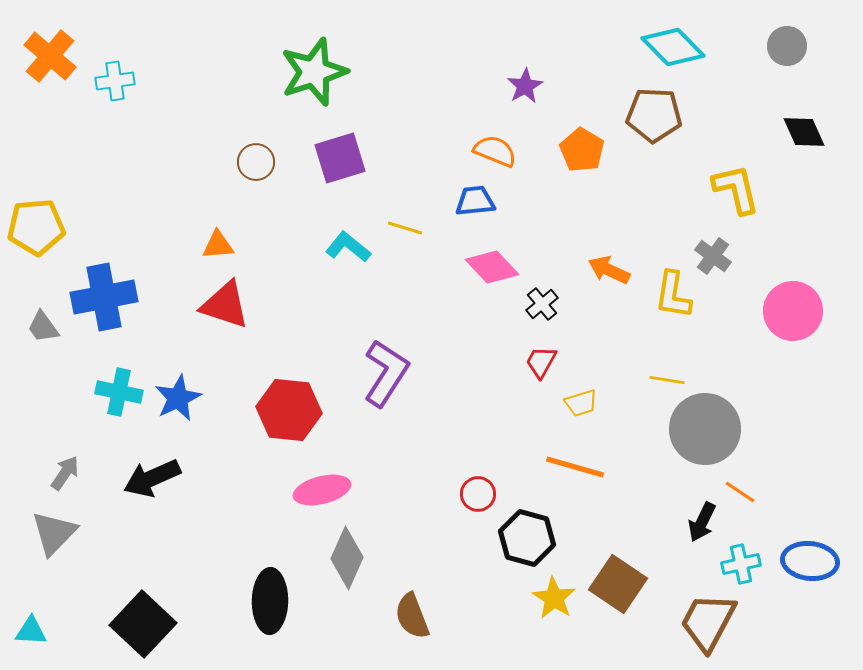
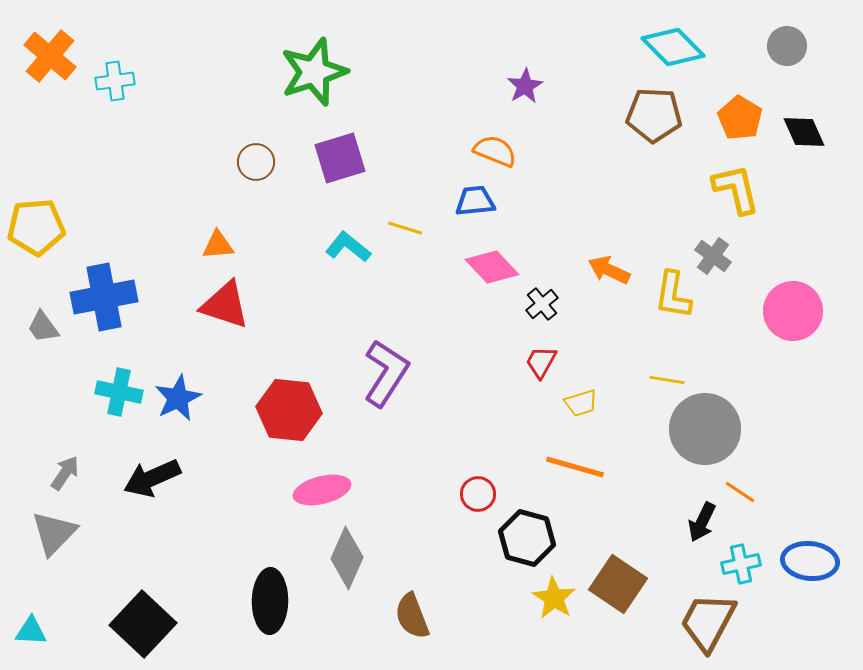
orange pentagon at (582, 150): moved 158 px right, 32 px up
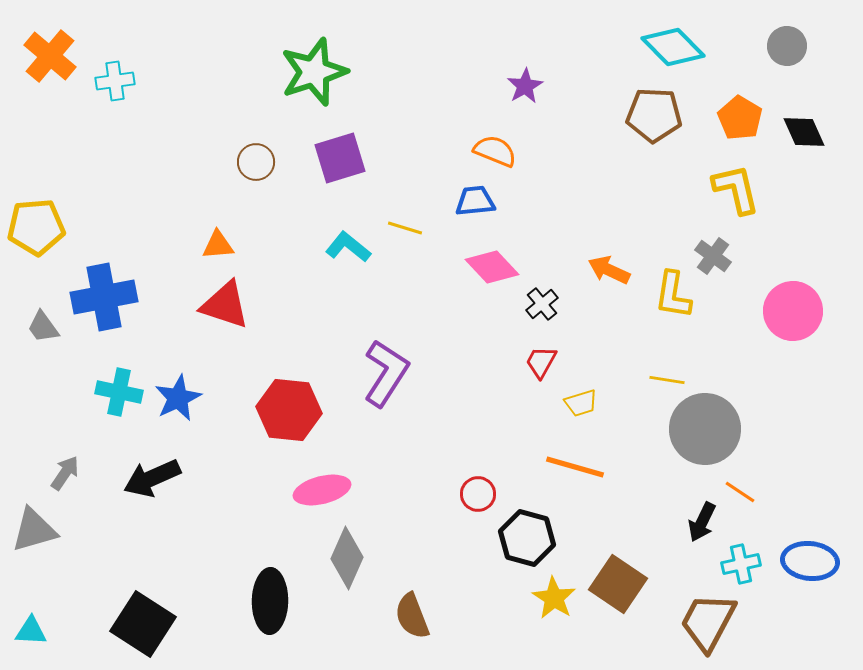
gray triangle at (54, 533): moved 20 px left, 3 px up; rotated 30 degrees clockwise
black square at (143, 624): rotated 10 degrees counterclockwise
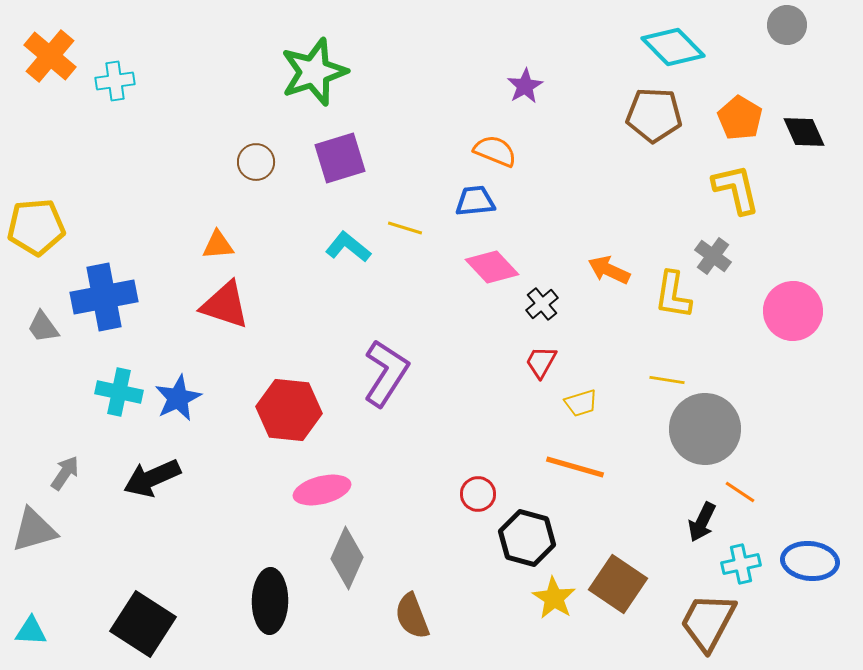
gray circle at (787, 46): moved 21 px up
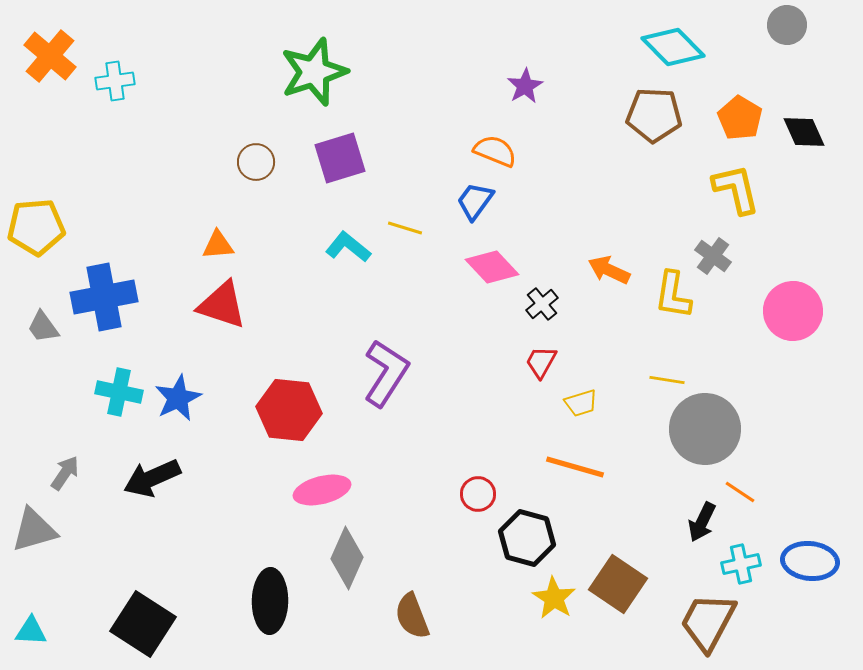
blue trapezoid at (475, 201): rotated 48 degrees counterclockwise
red triangle at (225, 305): moved 3 px left
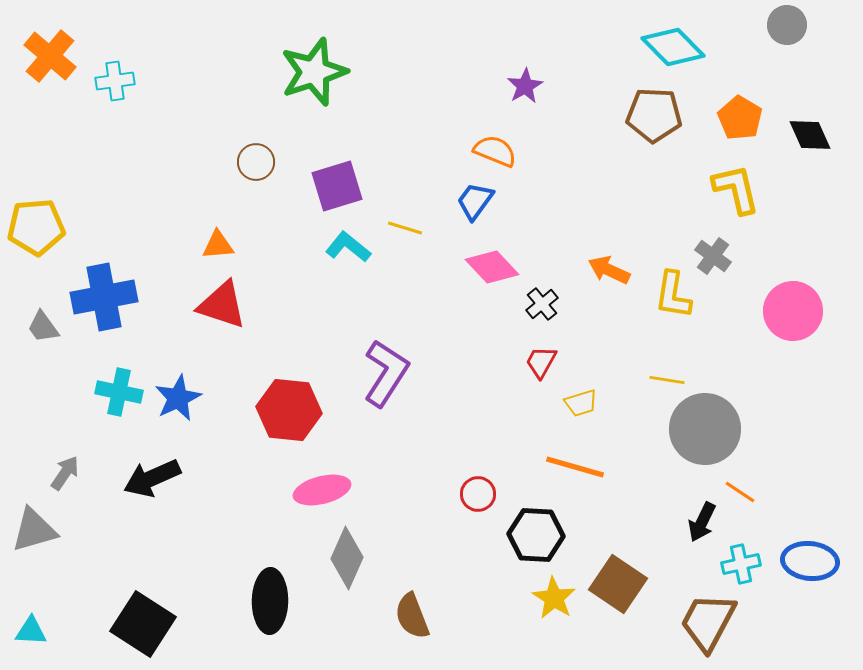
black diamond at (804, 132): moved 6 px right, 3 px down
purple square at (340, 158): moved 3 px left, 28 px down
black hexagon at (527, 538): moved 9 px right, 3 px up; rotated 12 degrees counterclockwise
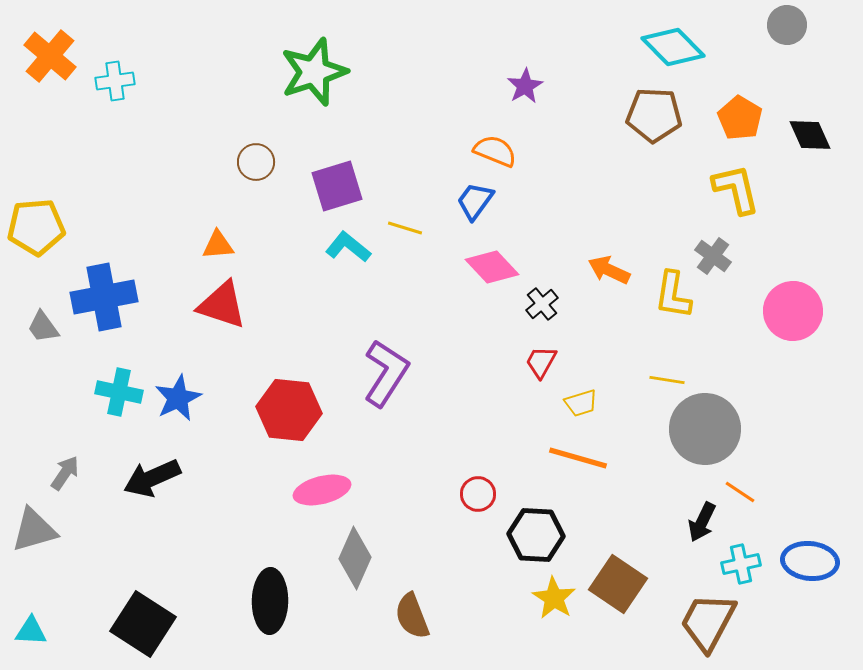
orange line at (575, 467): moved 3 px right, 9 px up
gray diamond at (347, 558): moved 8 px right
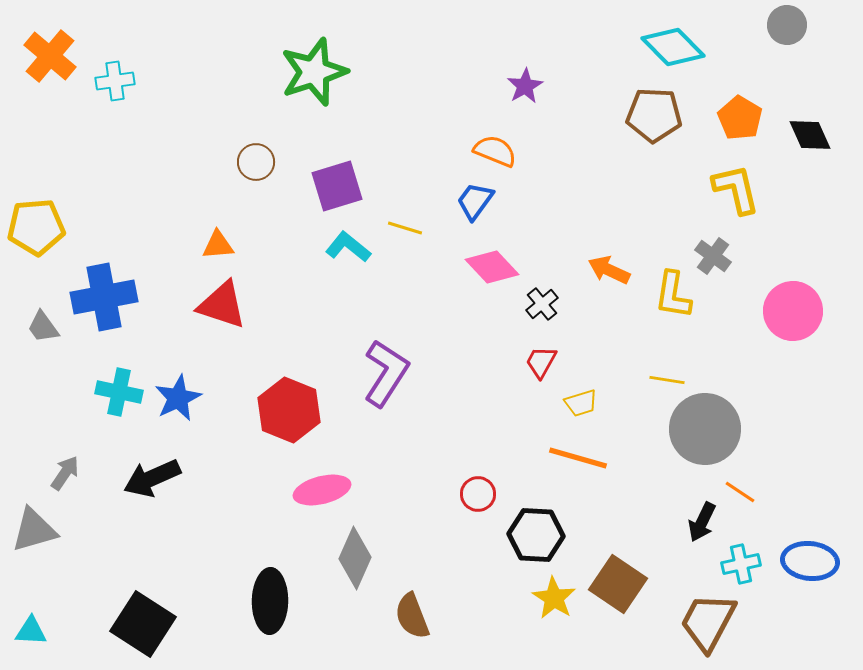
red hexagon at (289, 410): rotated 16 degrees clockwise
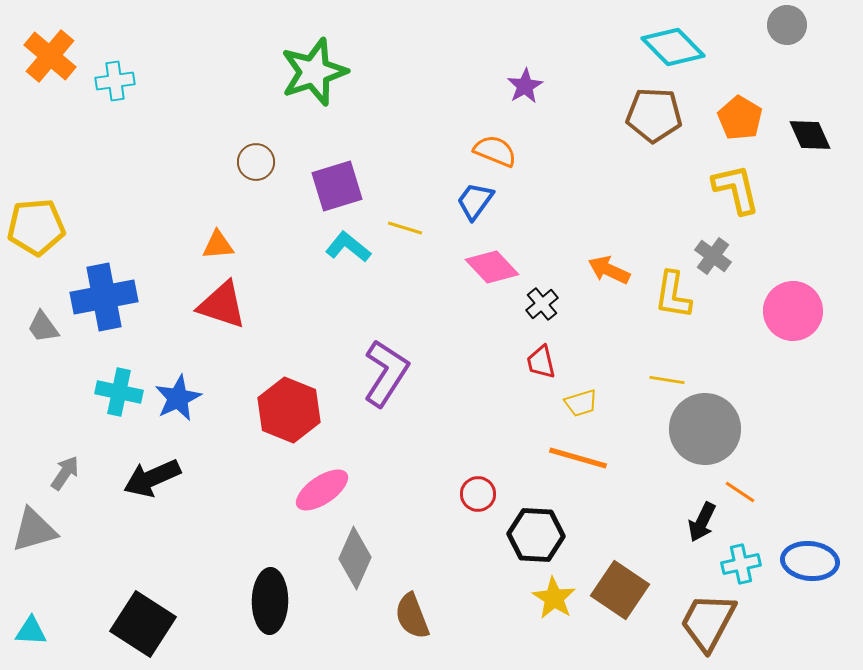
red trapezoid at (541, 362): rotated 42 degrees counterclockwise
pink ellipse at (322, 490): rotated 20 degrees counterclockwise
brown square at (618, 584): moved 2 px right, 6 px down
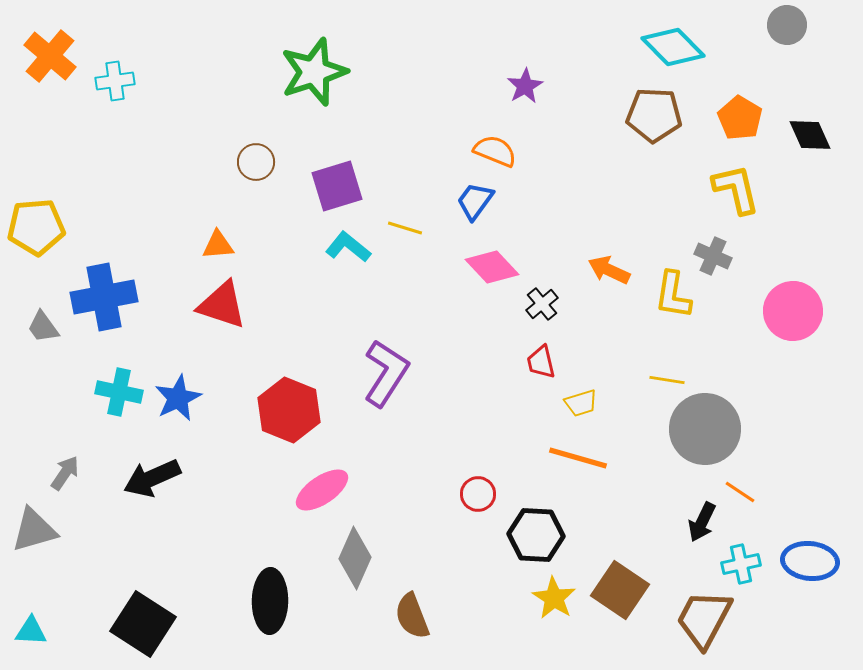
gray cross at (713, 256): rotated 12 degrees counterclockwise
brown trapezoid at (708, 622): moved 4 px left, 3 px up
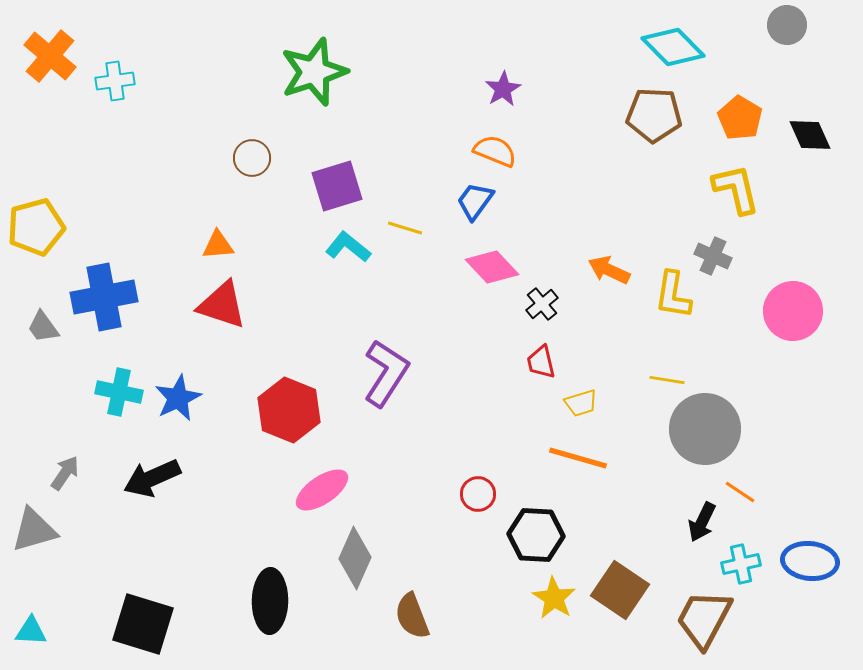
purple star at (525, 86): moved 22 px left, 3 px down
brown circle at (256, 162): moved 4 px left, 4 px up
yellow pentagon at (36, 227): rotated 10 degrees counterclockwise
black square at (143, 624): rotated 16 degrees counterclockwise
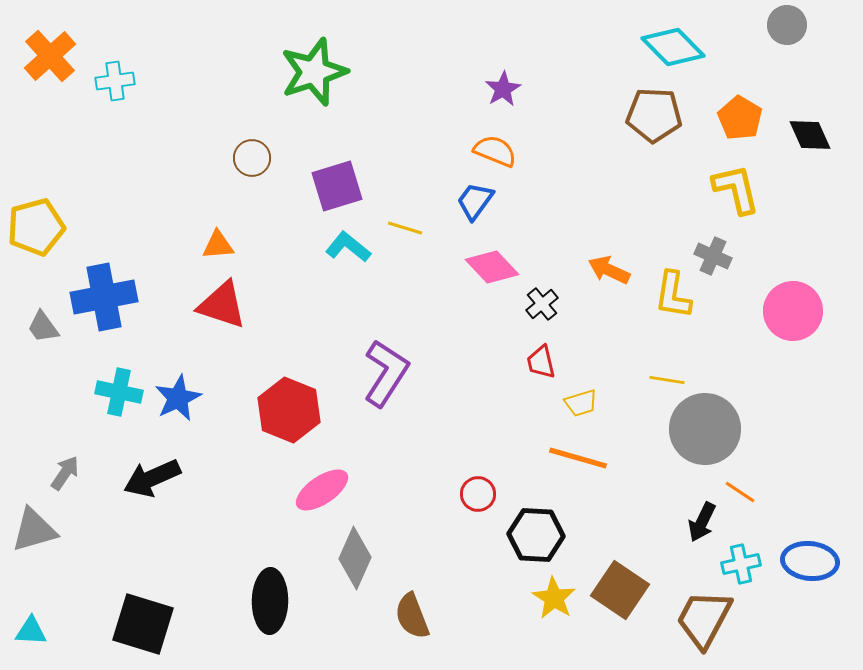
orange cross at (50, 56): rotated 8 degrees clockwise
